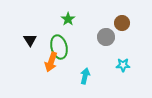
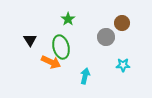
green ellipse: moved 2 px right
orange arrow: rotated 84 degrees counterclockwise
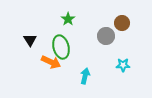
gray circle: moved 1 px up
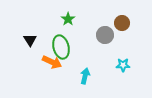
gray circle: moved 1 px left, 1 px up
orange arrow: moved 1 px right
